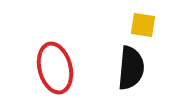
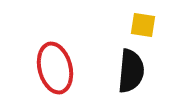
black semicircle: moved 3 px down
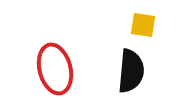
red ellipse: moved 1 px down
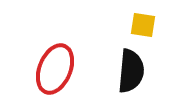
red ellipse: rotated 36 degrees clockwise
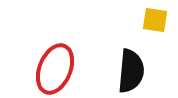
yellow square: moved 12 px right, 5 px up
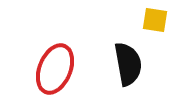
black semicircle: moved 3 px left, 7 px up; rotated 15 degrees counterclockwise
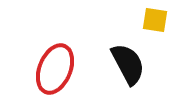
black semicircle: rotated 18 degrees counterclockwise
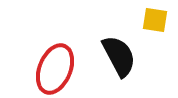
black semicircle: moved 9 px left, 8 px up
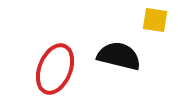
black semicircle: rotated 48 degrees counterclockwise
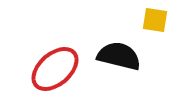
red ellipse: rotated 27 degrees clockwise
